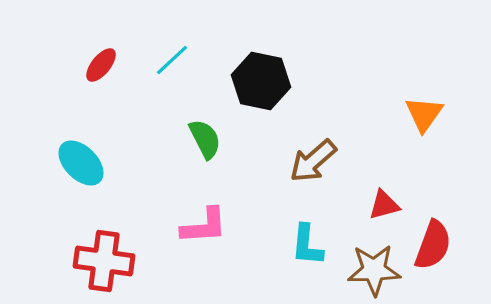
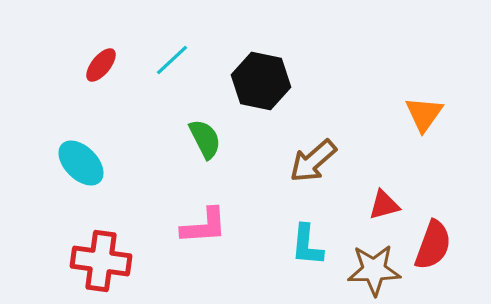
red cross: moved 3 px left
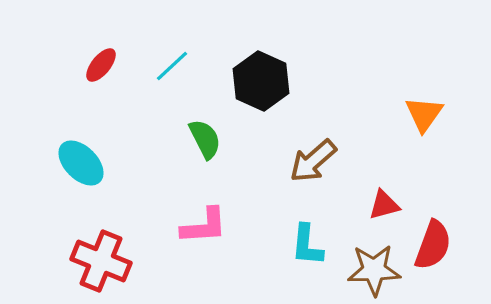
cyan line: moved 6 px down
black hexagon: rotated 12 degrees clockwise
red cross: rotated 14 degrees clockwise
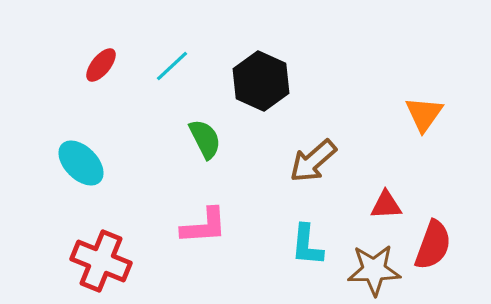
red triangle: moved 2 px right; rotated 12 degrees clockwise
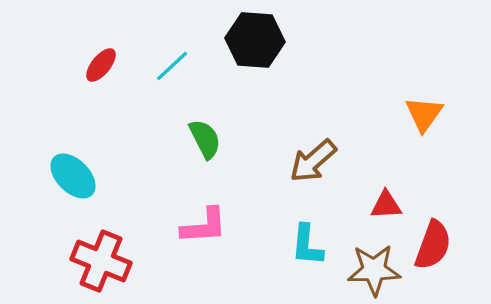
black hexagon: moved 6 px left, 41 px up; rotated 20 degrees counterclockwise
cyan ellipse: moved 8 px left, 13 px down
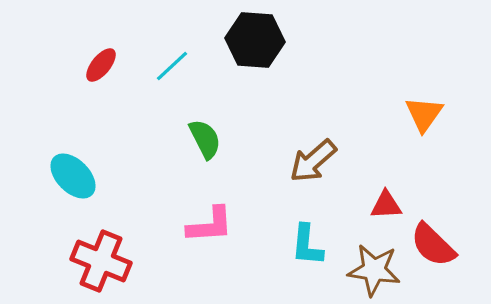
pink L-shape: moved 6 px right, 1 px up
red semicircle: rotated 114 degrees clockwise
brown star: rotated 10 degrees clockwise
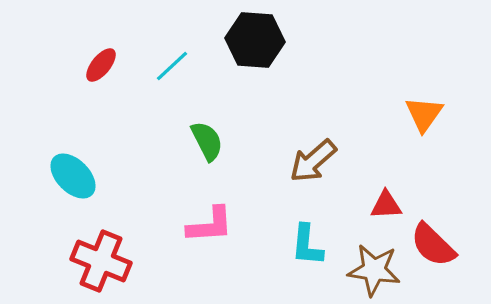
green semicircle: moved 2 px right, 2 px down
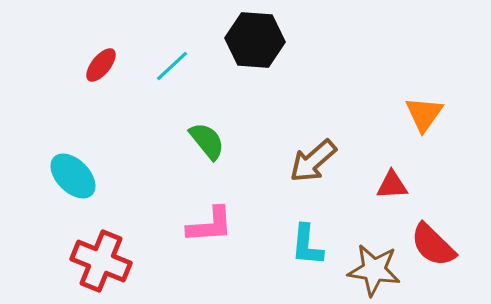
green semicircle: rotated 12 degrees counterclockwise
red triangle: moved 6 px right, 20 px up
